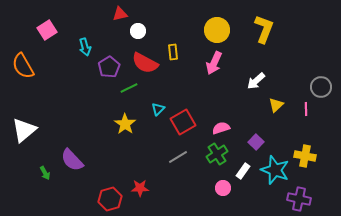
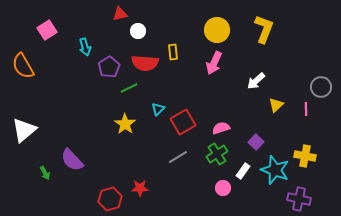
red semicircle: rotated 24 degrees counterclockwise
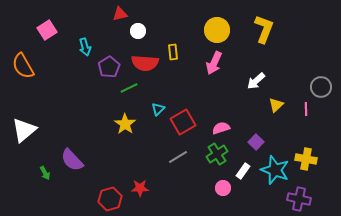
yellow cross: moved 1 px right, 3 px down
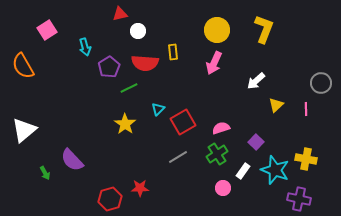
gray circle: moved 4 px up
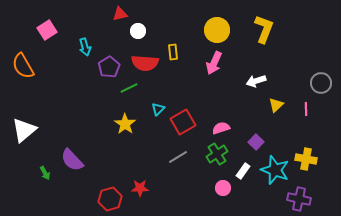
white arrow: rotated 24 degrees clockwise
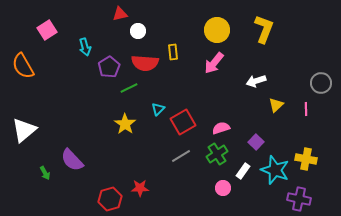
pink arrow: rotated 15 degrees clockwise
gray line: moved 3 px right, 1 px up
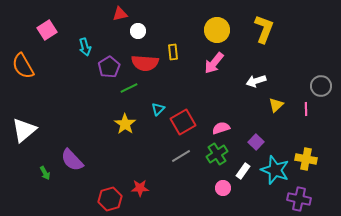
gray circle: moved 3 px down
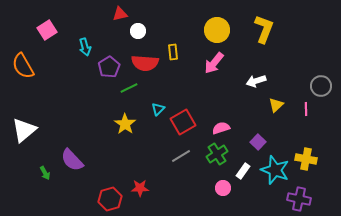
purple square: moved 2 px right
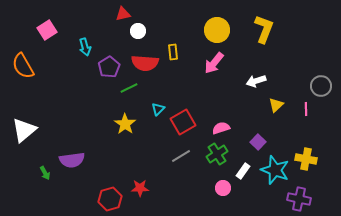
red triangle: moved 3 px right
purple semicircle: rotated 55 degrees counterclockwise
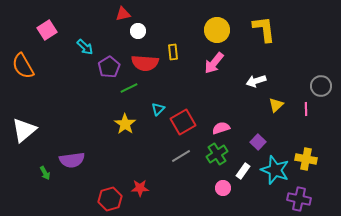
yellow L-shape: rotated 28 degrees counterclockwise
cyan arrow: rotated 30 degrees counterclockwise
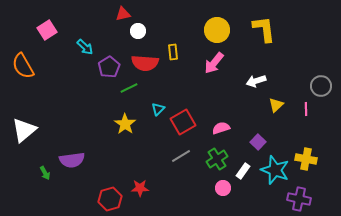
green cross: moved 5 px down
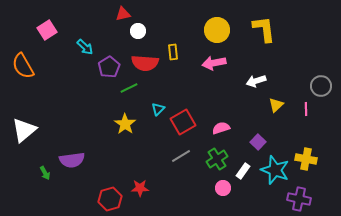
pink arrow: rotated 40 degrees clockwise
